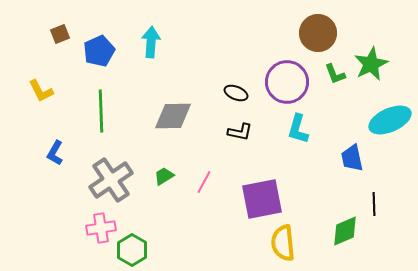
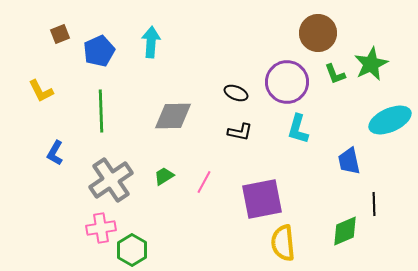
blue trapezoid: moved 3 px left, 3 px down
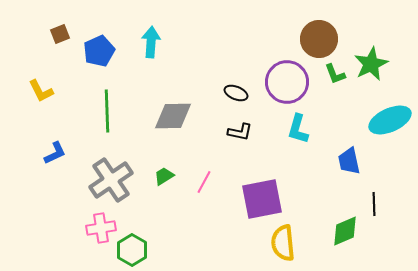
brown circle: moved 1 px right, 6 px down
green line: moved 6 px right
blue L-shape: rotated 145 degrees counterclockwise
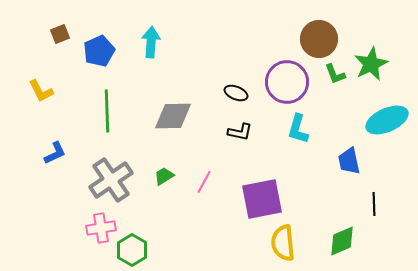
cyan ellipse: moved 3 px left
green diamond: moved 3 px left, 10 px down
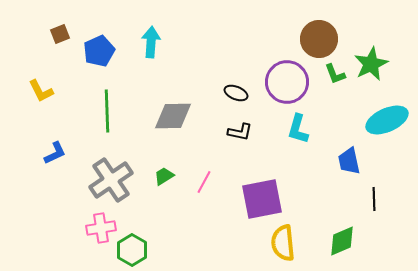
black line: moved 5 px up
